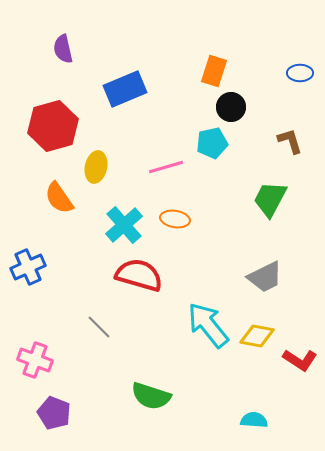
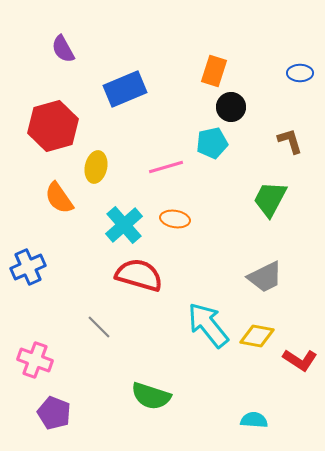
purple semicircle: rotated 16 degrees counterclockwise
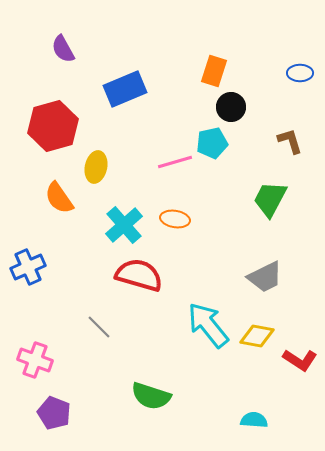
pink line: moved 9 px right, 5 px up
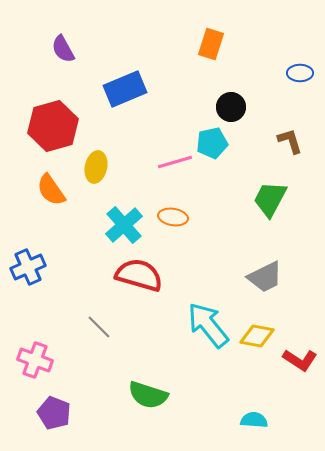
orange rectangle: moved 3 px left, 27 px up
orange semicircle: moved 8 px left, 8 px up
orange ellipse: moved 2 px left, 2 px up
green semicircle: moved 3 px left, 1 px up
